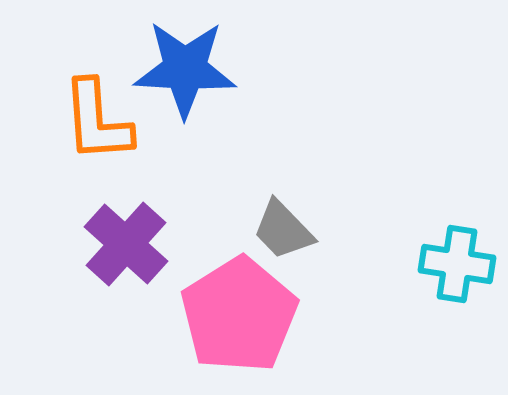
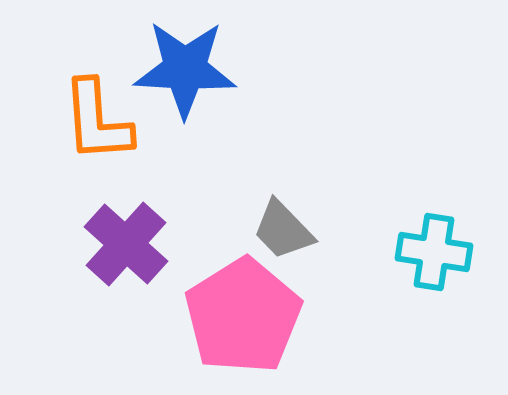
cyan cross: moved 23 px left, 12 px up
pink pentagon: moved 4 px right, 1 px down
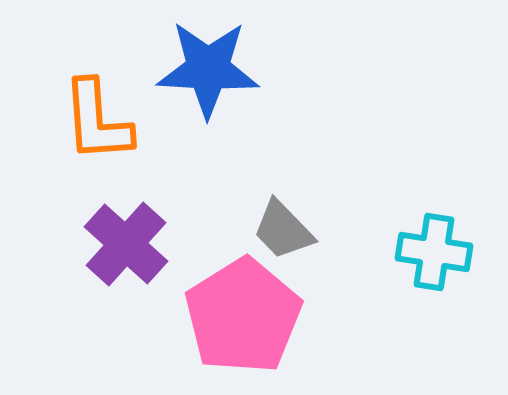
blue star: moved 23 px right
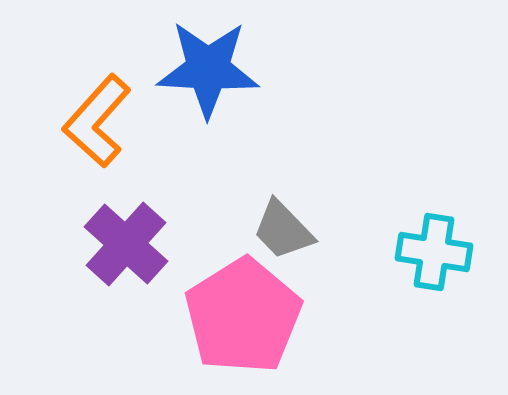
orange L-shape: rotated 46 degrees clockwise
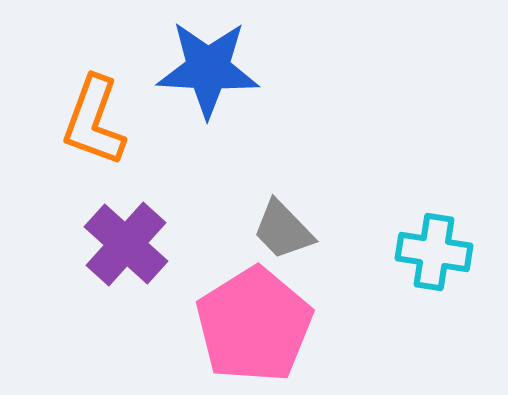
orange L-shape: moved 3 px left; rotated 22 degrees counterclockwise
pink pentagon: moved 11 px right, 9 px down
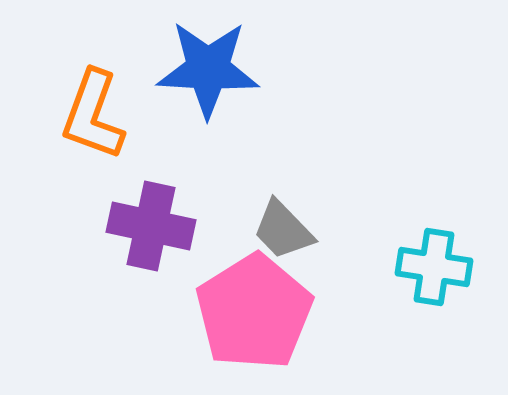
orange L-shape: moved 1 px left, 6 px up
purple cross: moved 25 px right, 18 px up; rotated 30 degrees counterclockwise
cyan cross: moved 15 px down
pink pentagon: moved 13 px up
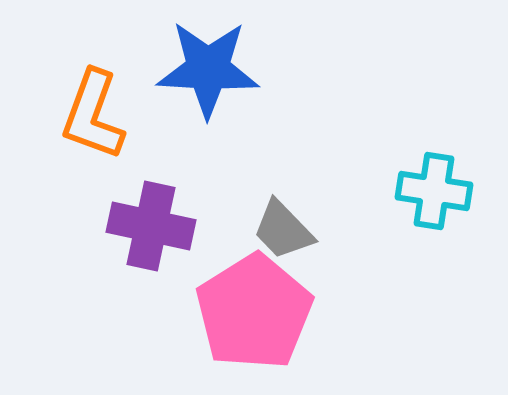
cyan cross: moved 76 px up
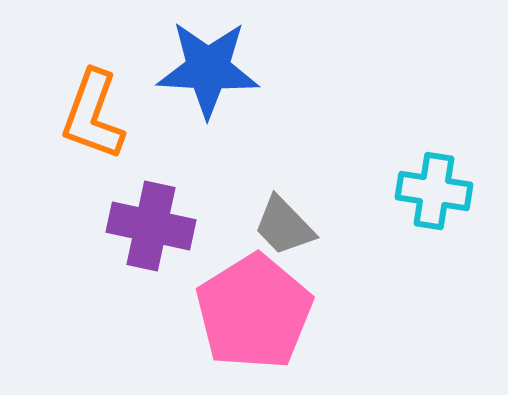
gray trapezoid: moved 1 px right, 4 px up
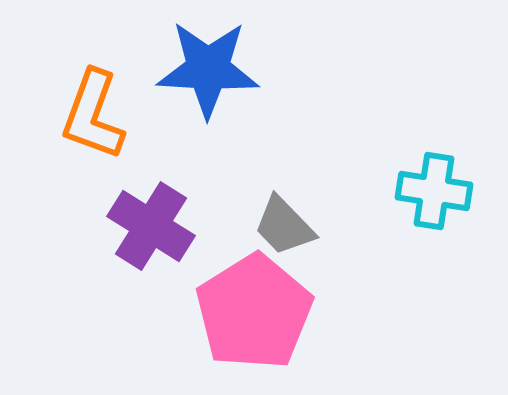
purple cross: rotated 20 degrees clockwise
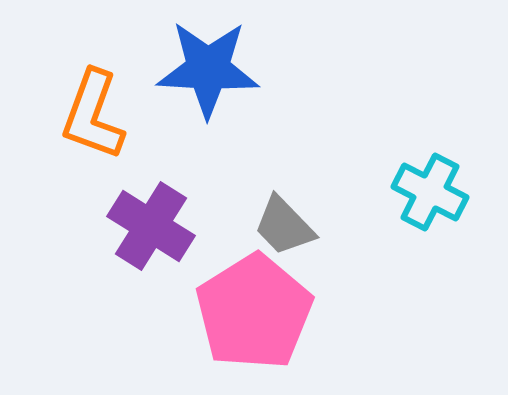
cyan cross: moved 4 px left, 1 px down; rotated 18 degrees clockwise
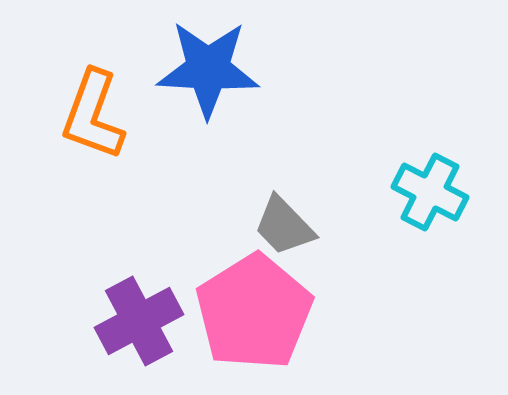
purple cross: moved 12 px left, 95 px down; rotated 30 degrees clockwise
